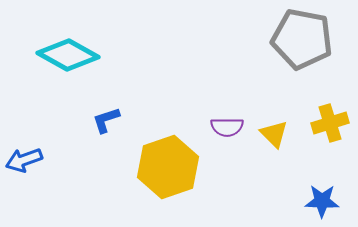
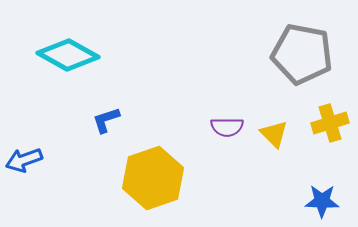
gray pentagon: moved 15 px down
yellow hexagon: moved 15 px left, 11 px down
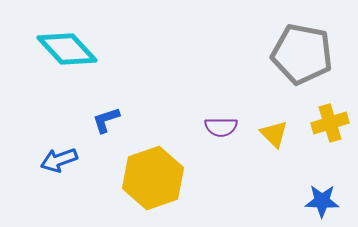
cyan diamond: moved 1 px left, 6 px up; rotated 18 degrees clockwise
purple semicircle: moved 6 px left
blue arrow: moved 35 px right
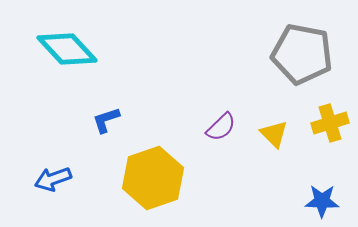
purple semicircle: rotated 44 degrees counterclockwise
blue arrow: moved 6 px left, 19 px down
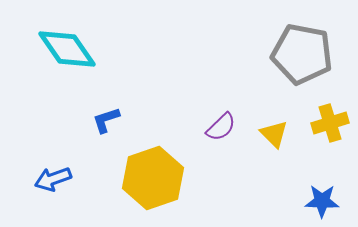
cyan diamond: rotated 8 degrees clockwise
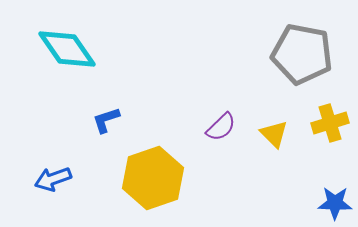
blue star: moved 13 px right, 2 px down
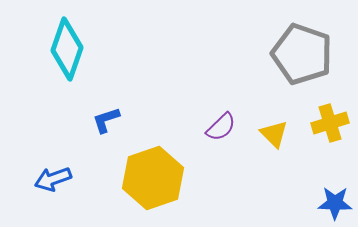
cyan diamond: rotated 54 degrees clockwise
gray pentagon: rotated 8 degrees clockwise
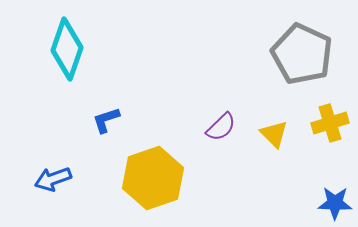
gray pentagon: rotated 6 degrees clockwise
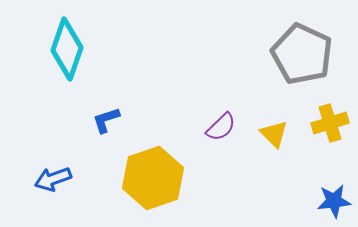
blue star: moved 1 px left, 2 px up; rotated 8 degrees counterclockwise
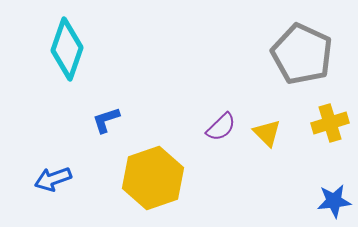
yellow triangle: moved 7 px left, 1 px up
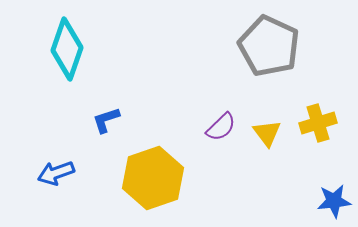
gray pentagon: moved 33 px left, 8 px up
yellow cross: moved 12 px left
yellow triangle: rotated 8 degrees clockwise
blue arrow: moved 3 px right, 6 px up
